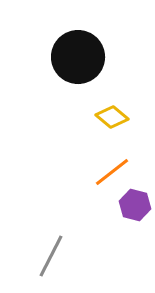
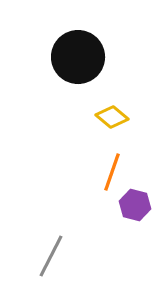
orange line: rotated 33 degrees counterclockwise
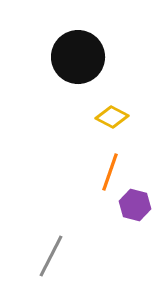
yellow diamond: rotated 12 degrees counterclockwise
orange line: moved 2 px left
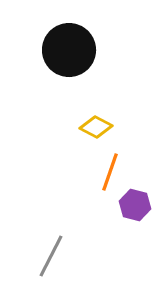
black circle: moved 9 px left, 7 px up
yellow diamond: moved 16 px left, 10 px down
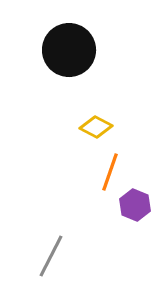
purple hexagon: rotated 8 degrees clockwise
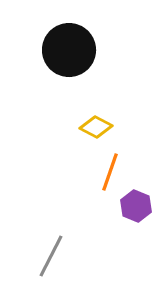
purple hexagon: moved 1 px right, 1 px down
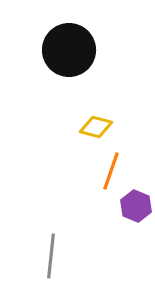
yellow diamond: rotated 12 degrees counterclockwise
orange line: moved 1 px right, 1 px up
gray line: rotated 21 degrees counterclockwise
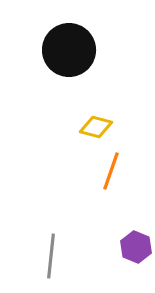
purple hexagon: moved 41 px down
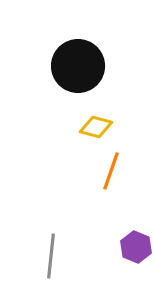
black circle: moved 9 px right, 16 px down
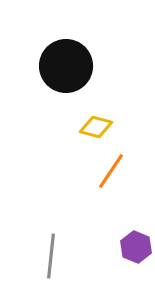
black circle: moved 12 px left
orange line: rotated 15 degrees clockwise
